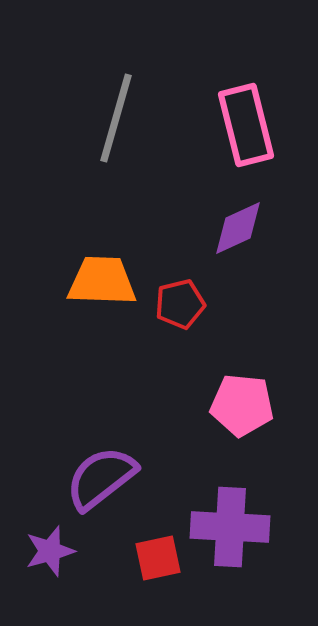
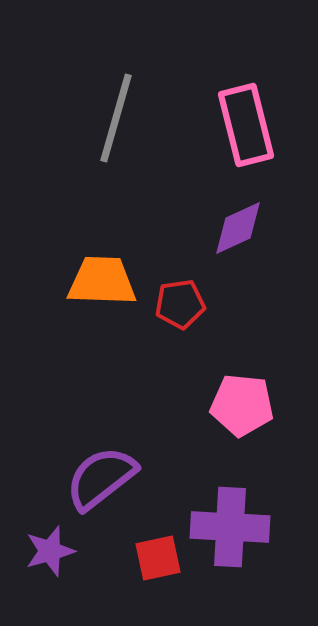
red pentagon: rotated 6 degrees clockwise
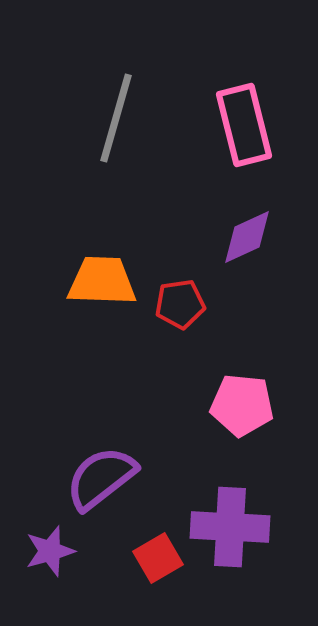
pink rectangle: moved 2 px left
purple diamond: moved 9 px right, 9 px down
red square: rotated 18 degrees counterclockwise
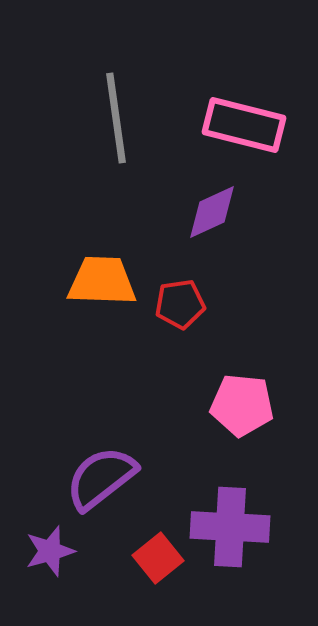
gray line: rotated 24 degrees counterclockwise
pink rectangle: rotated 62 degrees counterclockwise
purple diamond: moved 35 px left, 25 px up
red square: rotated 9 degrees counterclockwise
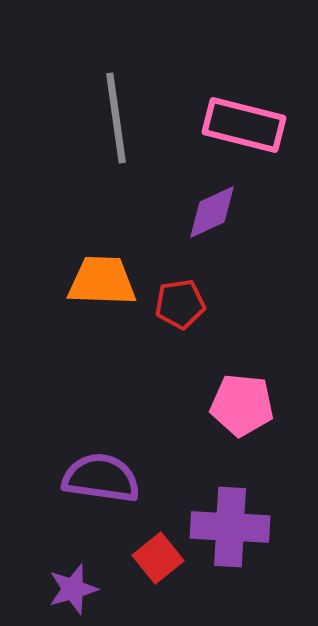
purple semicircle: rotated 46 degrees clockwise
purple star: moved 23 px right, 38 px down
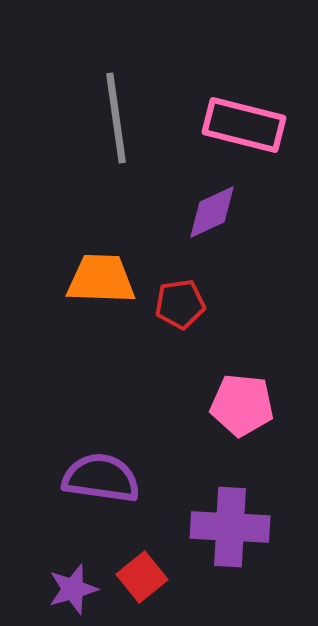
orange trapezoid: moved 1 px left, 2 px up
red square: moved 16 px left, 19 px down
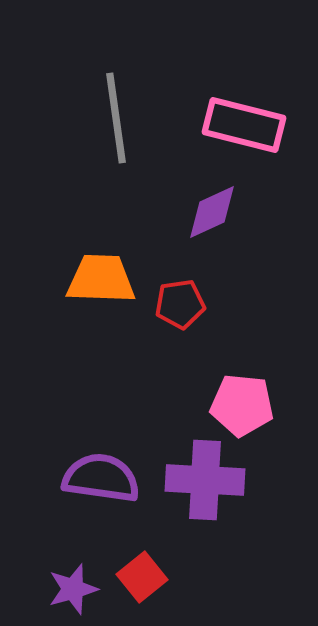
purple cross: moved 25 px left, 47 px up
